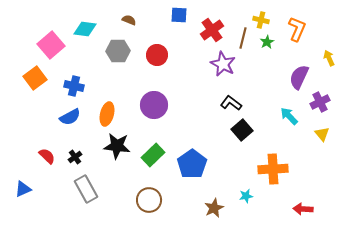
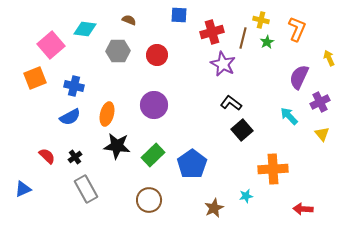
red cross: moved 2 px down; rotated 20 degrees clockwise
orange square: rotated 15 degrees clockwise
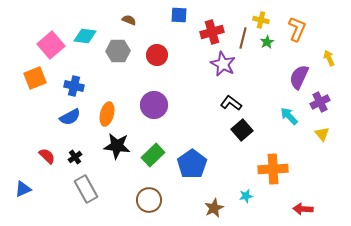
cyan diamond: moved 7 px down
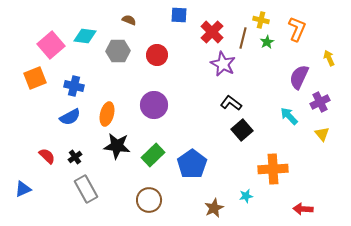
red cross: rotated 30 degrees counterclockwise
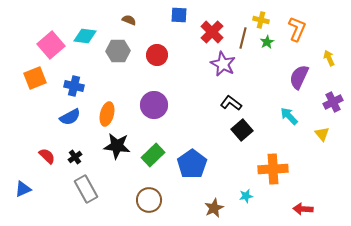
purple cross: moved 13 px right
